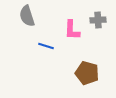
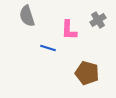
gray cross: rotated 28 degrees counterclockwise
pink L-shape: moved 3 px left
blue line: moved 2 px right, 2 px down
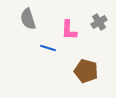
gray semicircle: moved 1 px right, 3 px down
gray cross: moved 1 px right, 2 px down
brown pentagon: moved 1 px left, 2 px up
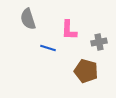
gray cross: moved 20 px down; rotated 21 degrees clockwise
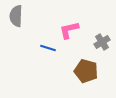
gray semicircle: moved 12 px left, 3 px up; rotated 20 degrees clockwise
pink L-shape: rotated 75 degrees clockwise
gray cross: moved 3 px right; rotated 21 degrees counterclockwise
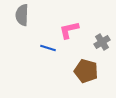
gray semicircle: moved 6 px right, 1 px up
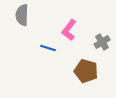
pink L-shape: rotated 40 degrees counterclockwise
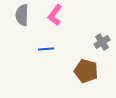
pink L-shape: moved 14 px left, 15 px up
blue line: moved 2 px left, 1 px down; rotated 21 degrees counterclockwise
